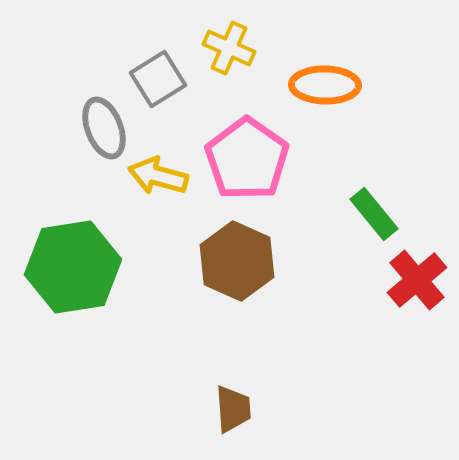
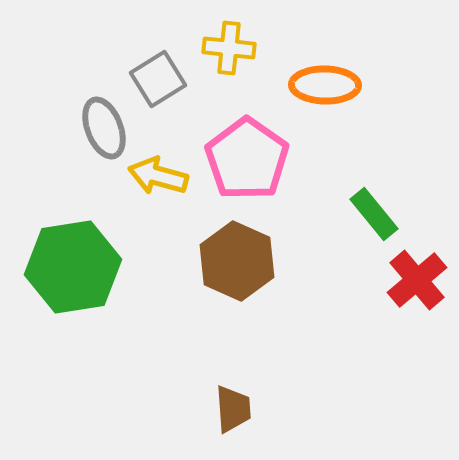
yellow cross: rotated 18 degrees counterclockwise
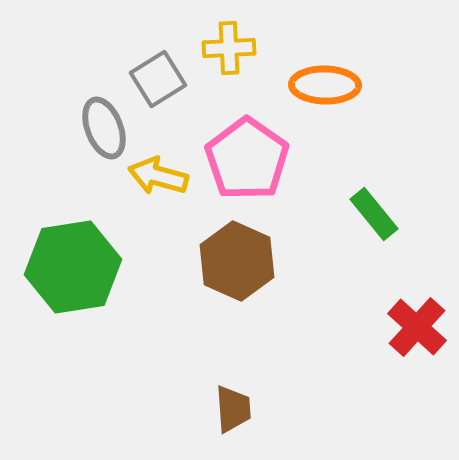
yellow cross: rotated 9 degrees counterclockwise
red cross: moved 47 px down; rotated 8 degrees counterclockwise
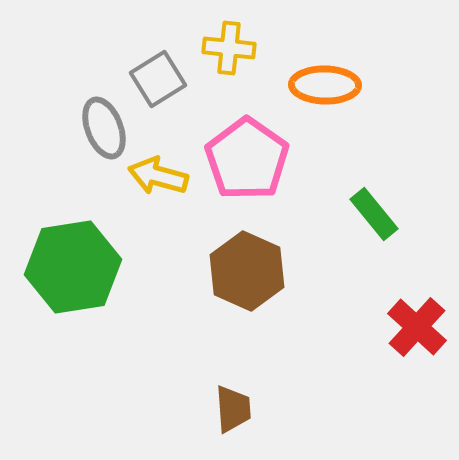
yellow cross: rotated 9 degrees clockwise
brown hexagon: moved 10 px right, 10 px down
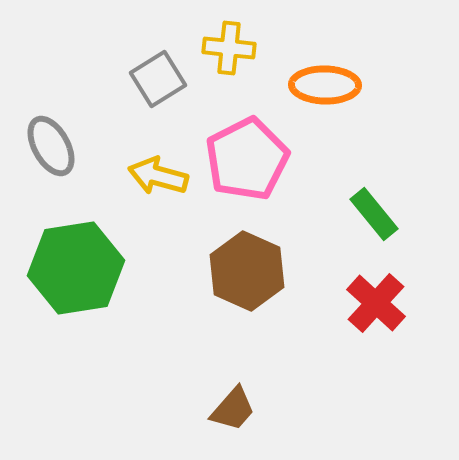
gray ellipse: moved 53 px left, 18 px down; rotated 8 degrees counterclockwise
pink pentagon: rotated 10 degrees clockwise
green hexagon: moved 3 px right, 1 px down
red cross: moved 41 px left, 24 px up
brown trapezoid: rotated 45 degrees clockwise
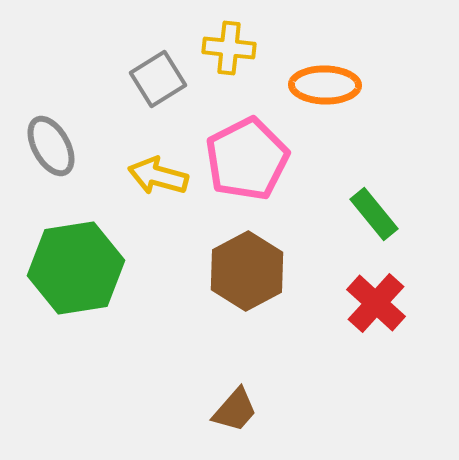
brown hexagon: rotated 8 degrees clockwise
brown trapezoid: moved 2 px right, 1 px down
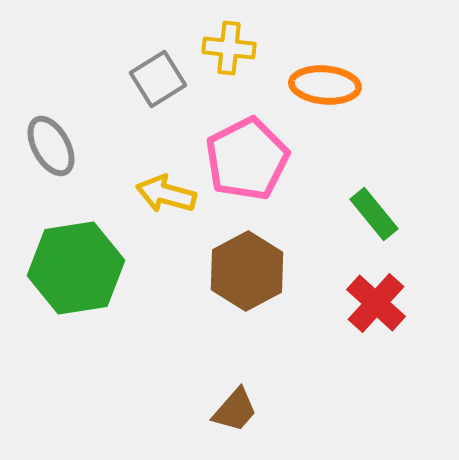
orange ellipse: rotated 4 degrees clockwise
yellow arrow: moved 8 px right, 18 px down
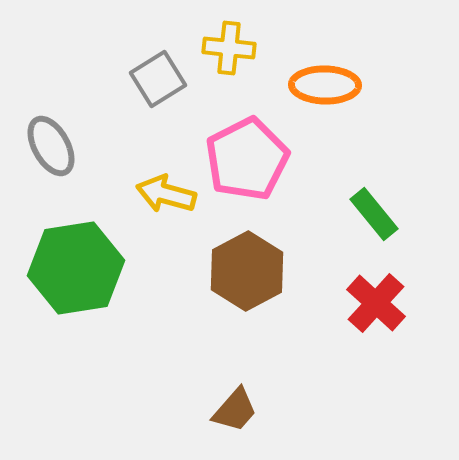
orange ellipse: rotated 4 degrees counterclockwise
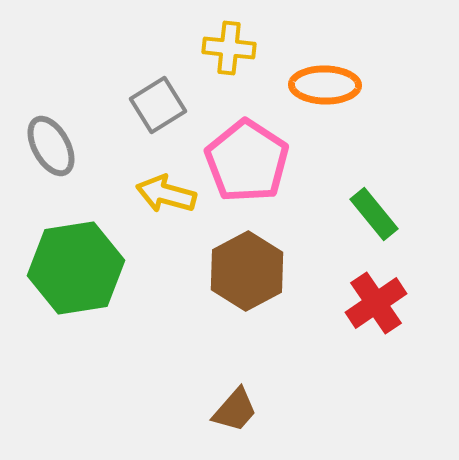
gray square: moved 26 px down
pink pentagon: moved 2 px down; rotated 12 degrees counterclockwise
red cross: rotated 14 degrees clockwise
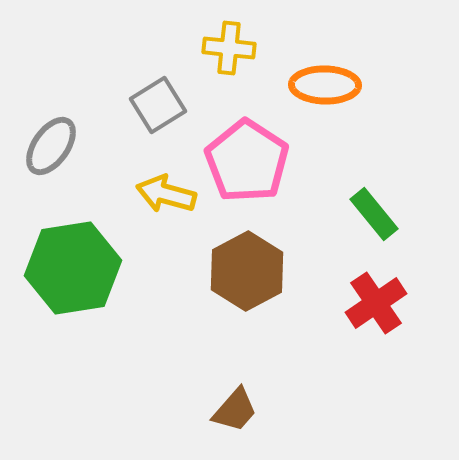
gray ellipse: rotated 64 degrees clockwise
green hexagon: moved 3 px left
